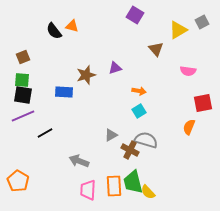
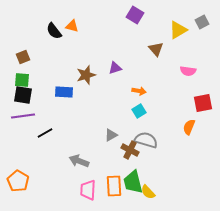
purple line: rotated 15 degrees clockwise
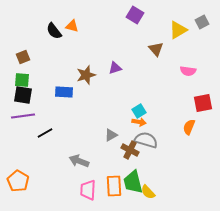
orange arrow: moved 31 px down
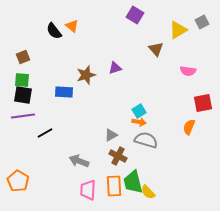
orange triangle: rotated 24 degrees clockwise
brown cross: moved 12 px left, 6 px down
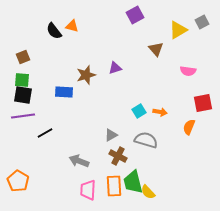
purple square: rotated 30 degrees clockwise
orange triangle: rotated 24 degrees counterclockwise
orange arrow: moved 21 px right, 10 px up
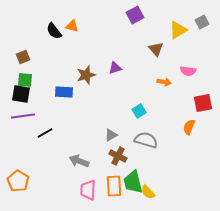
green square: moved 3 px right
black square: moved 2 px left, 1 px up
orange arrow: moved 4 px right, 30 px up
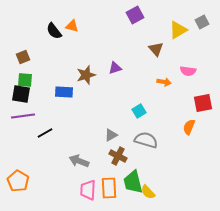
orange rectangle: moved 5 px left, 2 px down
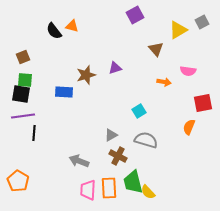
black line: moved 11 px left; rotated 56 degrees counterclockwise
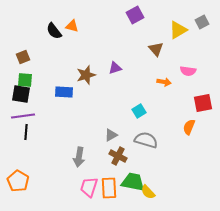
black line: moved 8 px left, 1 px up
gray arrow: moved 4 px up; rotated 102 degrees counterclockwise
green trapezoid: rotated 115 degrees clockwise
pink trapezoid: moved 1 px right, 3 px up; rotated 15 degrees clockwise
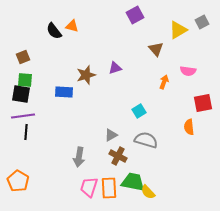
orange arrow: rotated 80 degrees counterclockwise
orange semicircle: rotated 28 degrees counterclockwise
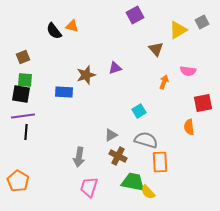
orange rectangle: moved 51 px right, 26 px up
